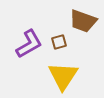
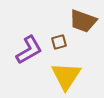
purple L-shape: moved 6 px down
yellow triangle: moved 3 px right
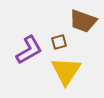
yellow triangle: moved 5 px up
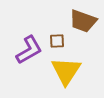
brown square: moved 2 px left, 1 px up; rotated 14 degrees clockwise
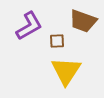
purple L-shape: moved 24 px up
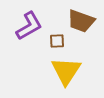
brown trapezoid: moved 2 px left
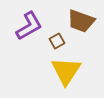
brown square: rotated 28 degrees counterclockwise
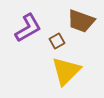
purple L-shape: moved 1 px left, 2 px down
yellow triangle: rotated 12 degrees clockwise
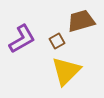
brown trapezoid: rotated 144 degrees clockwise
purple L-shape: moved 6 px left, 11 px down
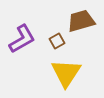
yellow triangle: moved 2 px down; rotated 12 degrees counterclockwise
